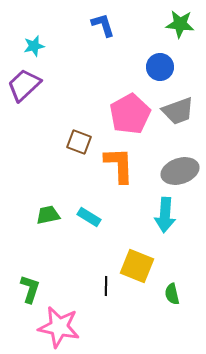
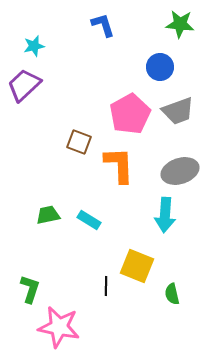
cyan rectangle: moved 3 px down
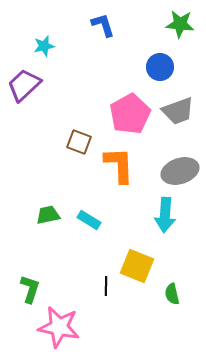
cyan star: moved 10 px right
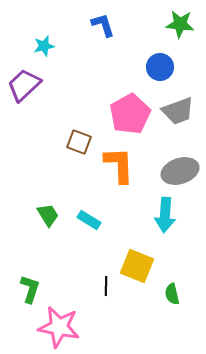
green trapezoid: rotated 70 degrees clockwise
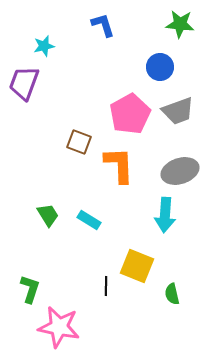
purple trapezoid: moved 2 px up; rotated 27 degrees counterclockwise
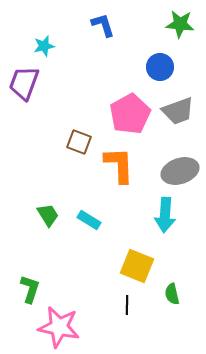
black line: moved 21 px right, 19 px down
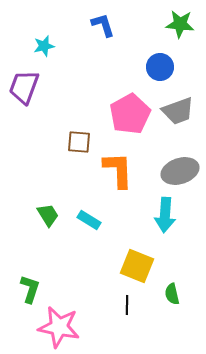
purple trapezoid: moved 4 px down
brown square: rotated 15 degrees counterclockwise
orange L-shape: moved 1 px left, 5 px down
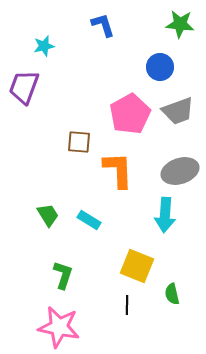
green L-shape: moved 33 px right, 14 px up
